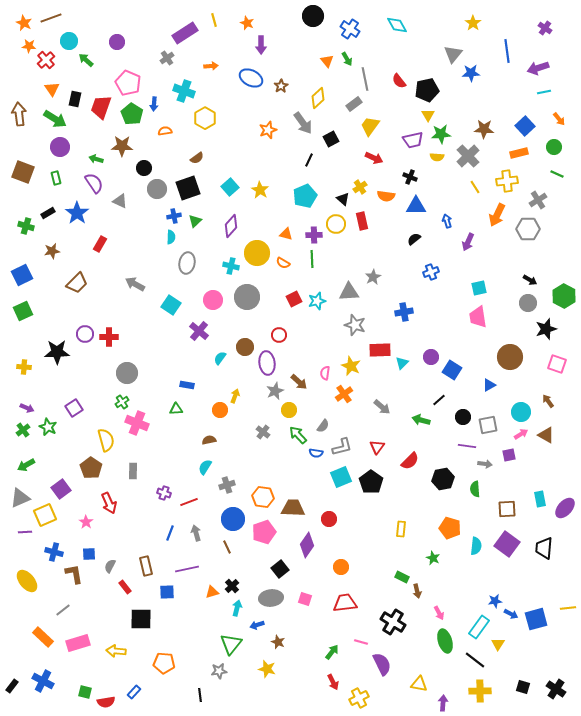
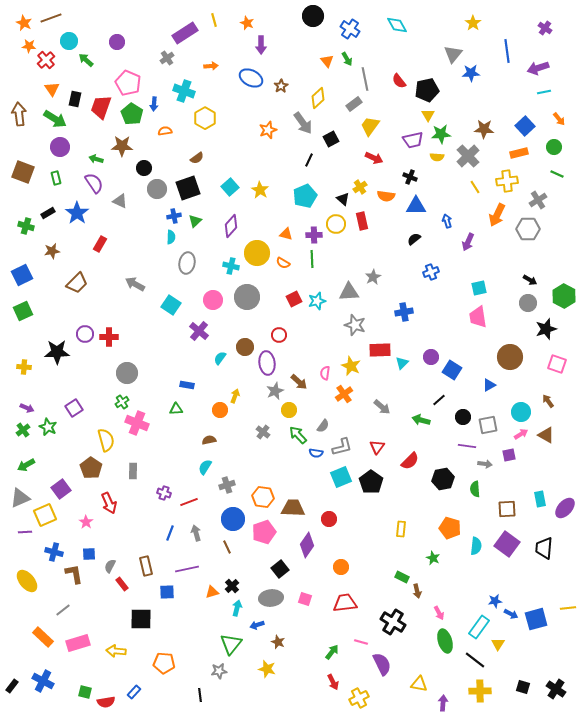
red rectangle at (125, 587): moved 3 px left, 3 px up
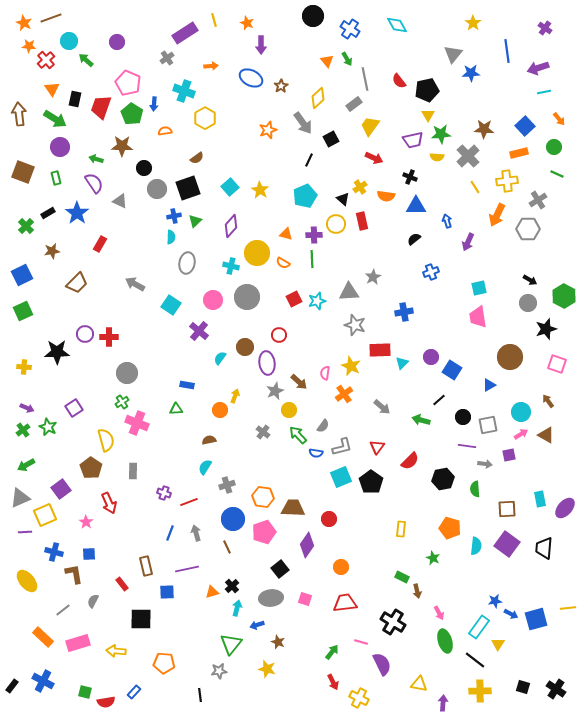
green cross at (26, 226): rotated 28 degrees clockwise
gray semicircle at (110, 566): moved 17 px left, 35 px down
yellow cross at (359, 698): rotated 36 degrees counterclockwise
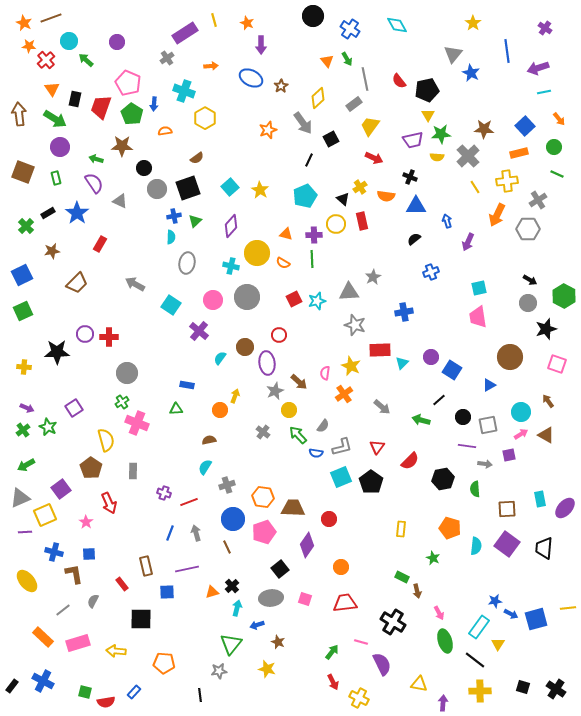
blue star at (471, 73): rotated 30 degrees clockwise
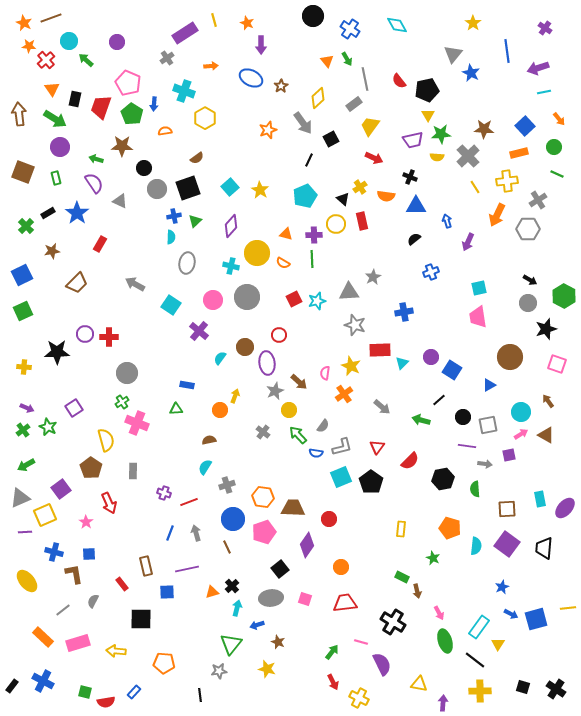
blue star at (495, 601): moved 7 px right, 14 px up; rotated 16 degrees counterclockwise
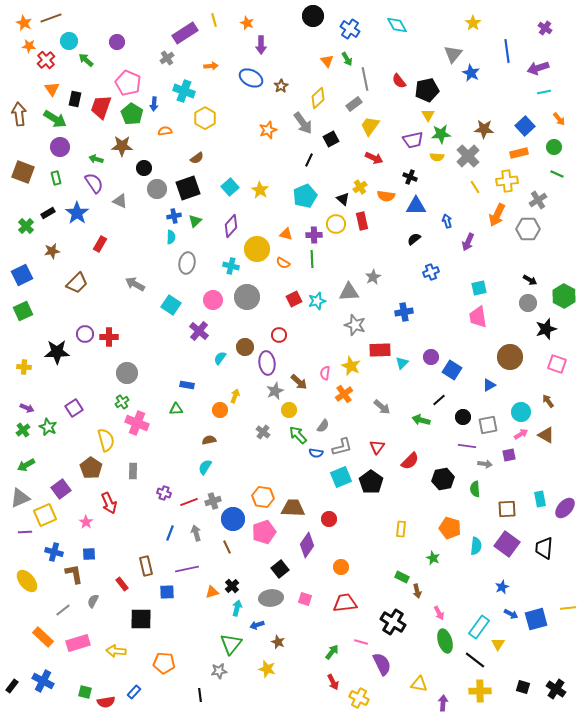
yellow circle at (257, 253): moved 4 px up
gray cross at (227, 485): moved 14 px left, 16 px down
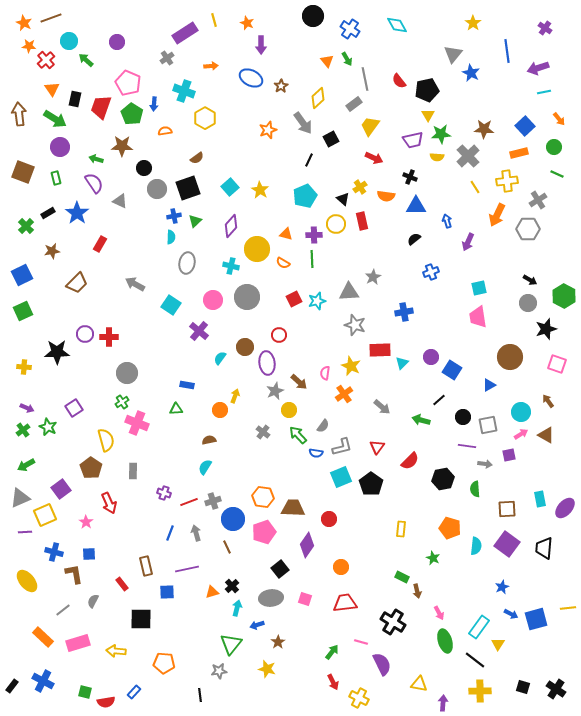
black pentagon at (371, 482): moved 2 px down
brown star at (278, 642): rotated 16 degrees clockwise
